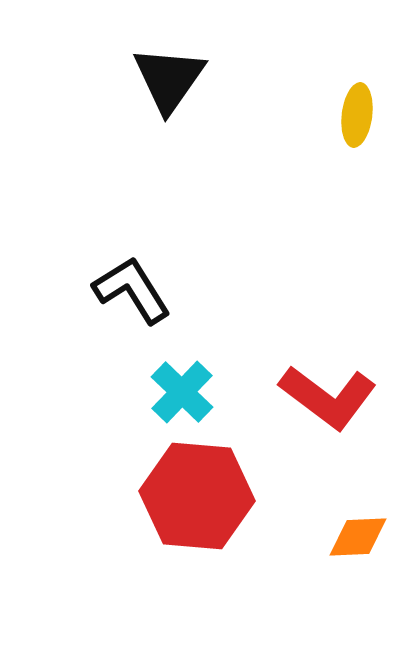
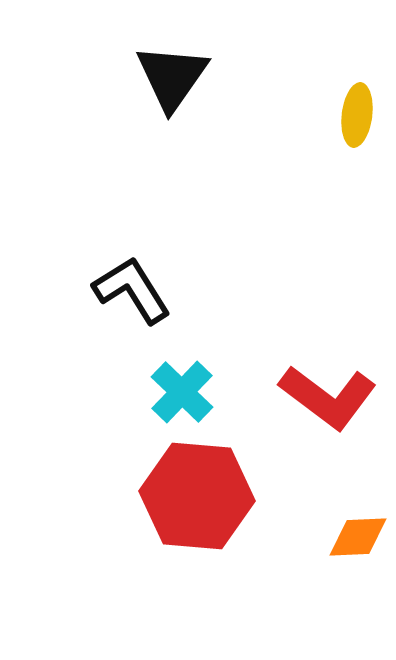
black triangle: moved 3 px right, 2 px up
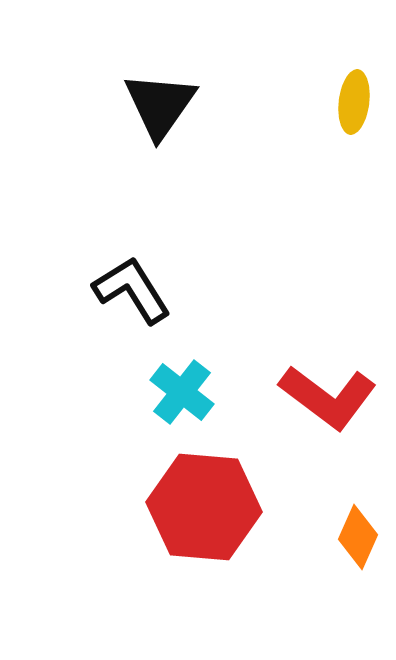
black triangle: moved 12 px left, 28 px down
yellow ellipse: moved 3 px left, 13 px up
cyan cross: rotated 6 degrees counterclockwise
red hexagon: moved 7 px right, 11 px down
orange diamond: rotated 64 degrees counterclockwise
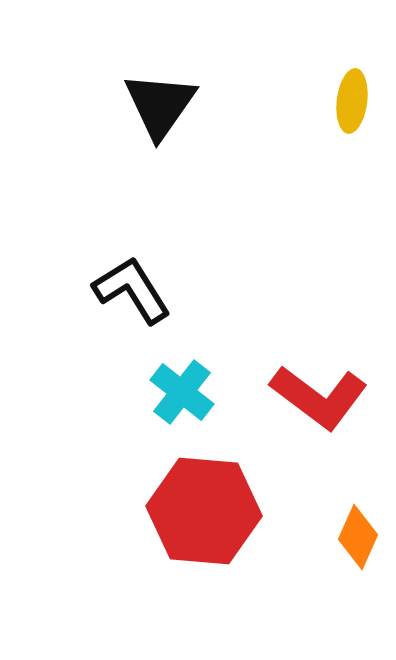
yellow ellipse: moved 2 px left, 1 px up
red L-shape: moved 9 px left
red hexagon: moved 4 px down
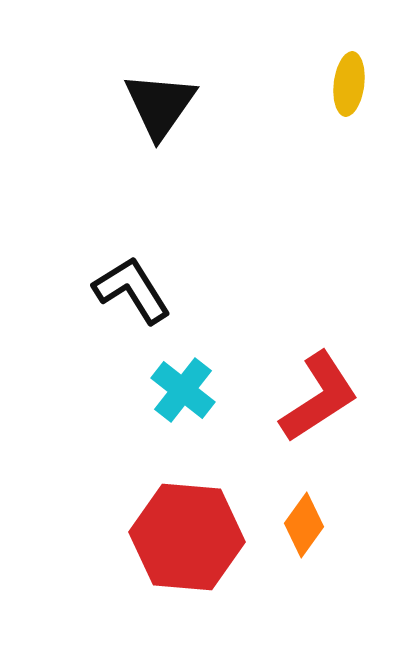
yellow ellipse: moved 3 px left, 17 px up
cyan cross: moved 1 px right, 2 px up
red L-shape: rotated 70 degrees counterclockwise
red hexagon: moved 17 px left, 26 px down
orange diamond: moved 54 px left, 12 px up; rotated 12 degrees clockwise
